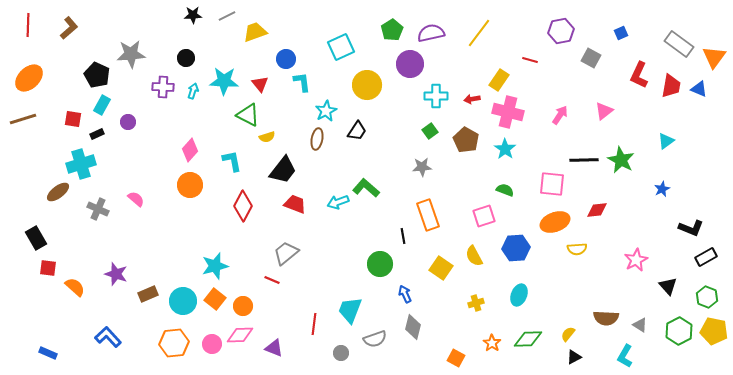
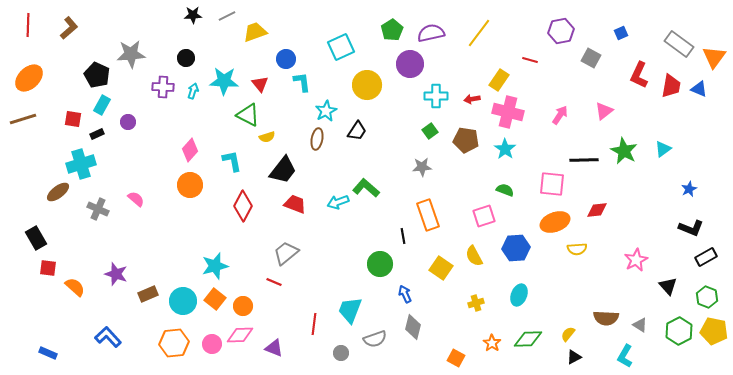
brown pentagon at (466, 140): rotated 20 degrees counterclockwise
cyan triangle at (666, 141): moved 3 px left, 8 px down
green star at (621, 160): moved 3 px right, 9 px up
blue star at (662, 189): moved 27 px right
red line at (272, 280): moved 2 px right, 2 px down
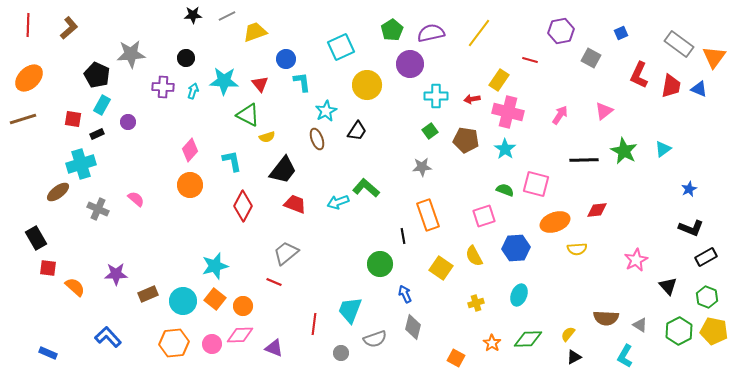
brown ellipse at (317, 139): rotated 30 degrees counterclockwise
pink square at (552, 184): moved 16 px left; rotated 8 degrees clockwise
purple star at (116, 274): rotated 20 degrees counterclockwise
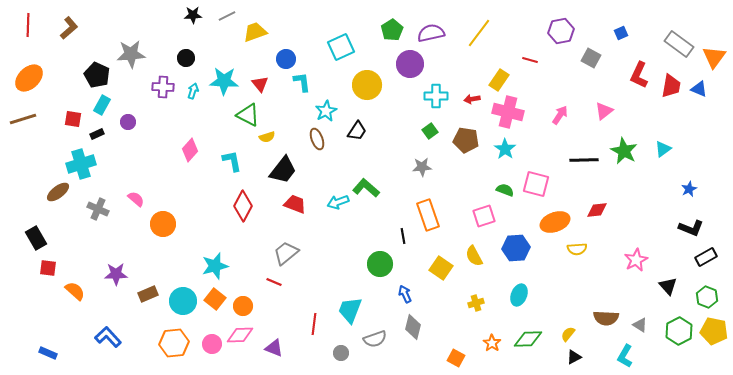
orange circle at (190, 185): moved 27 px left, 39 px down
orange semicircle at (75, 287): moved 4 px down
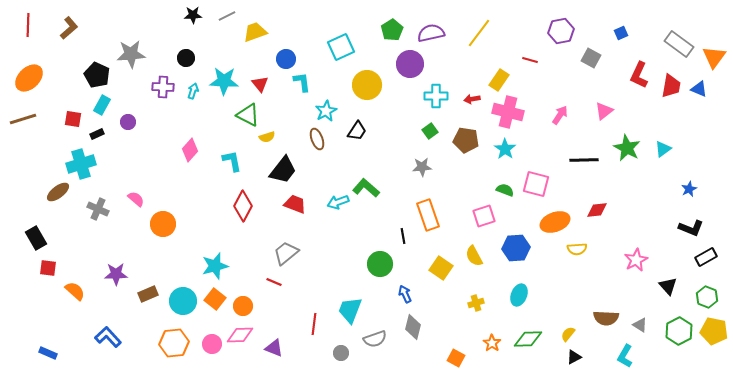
green star at (624, 151): moved 3 px right, 3 px up
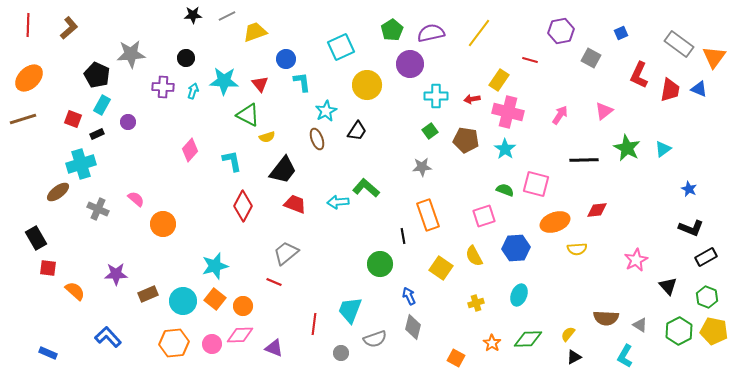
red trapezoid at (671, 86): moved 1 px left, 4 px down
red square at (73, 119): rotated 12 degrees clockwise
blue star at (689, 189): rotated 21 degrees counterclockwise
cyan arrow at (338, 202): rotated 15 degrees clockwise
blue arrow at (405, 294): moved 4 px right, 2 px down
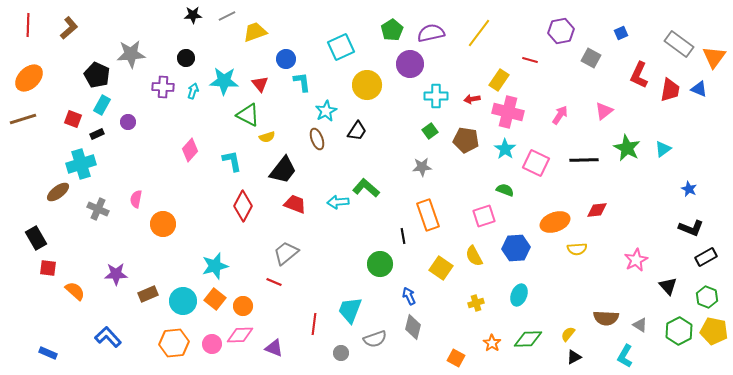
pink square at (536, 184): moved 21 px up; rotated 12 degrees clockwise
pink semicircle at (136, 199): rotated 120 degrees counterclockwise
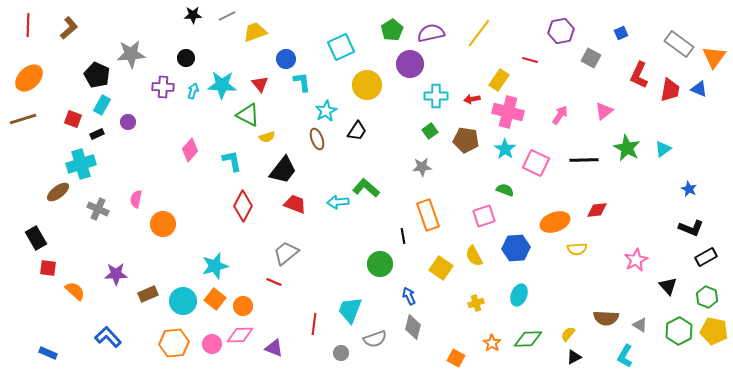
cyan star at (224, 81): moved 2 px left, 4 px down
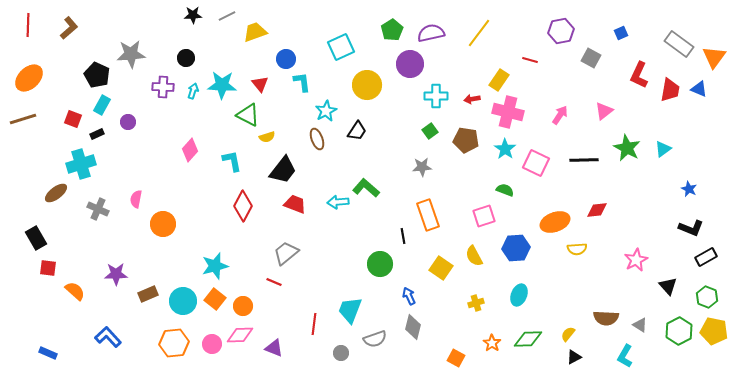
brown ellipse at (58, 192): moved 2 px left, 1 px down
